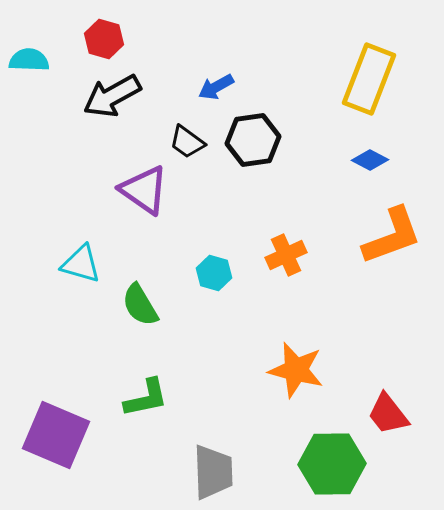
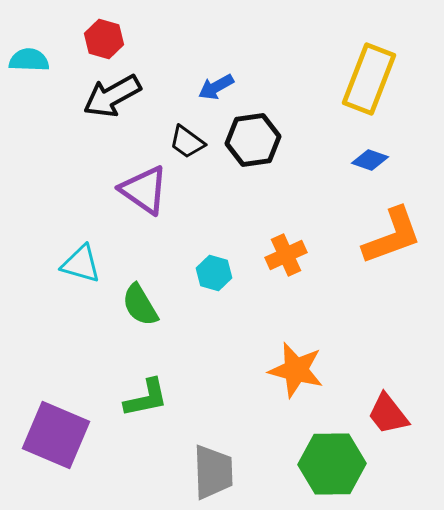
blue diamond: rotated 9 degrees counterclockwise
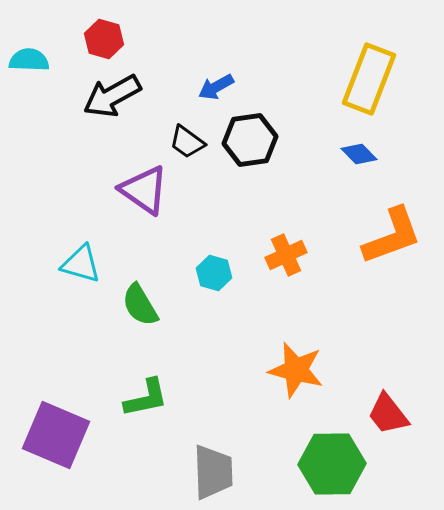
black hexagon: moved 3 px left
blue diamond: moved 11 px left, 6 px up; rotated 27 degrees clockwise
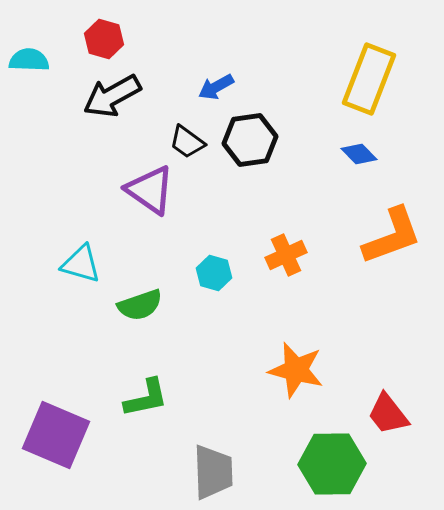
purple triangle: moved 6 px right
green semicircle: rotated 78 degrees counterclockwise
